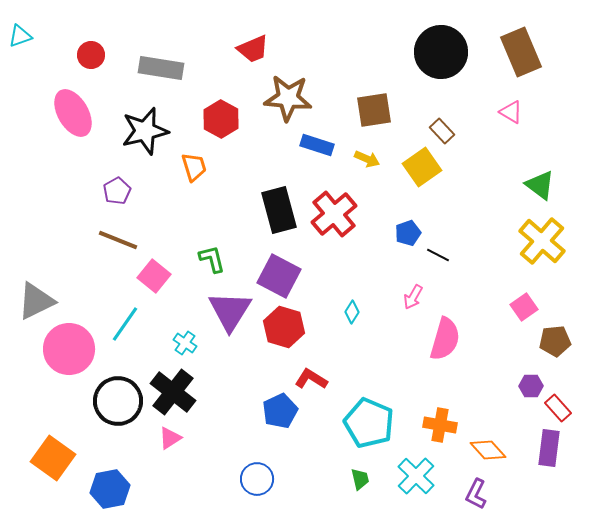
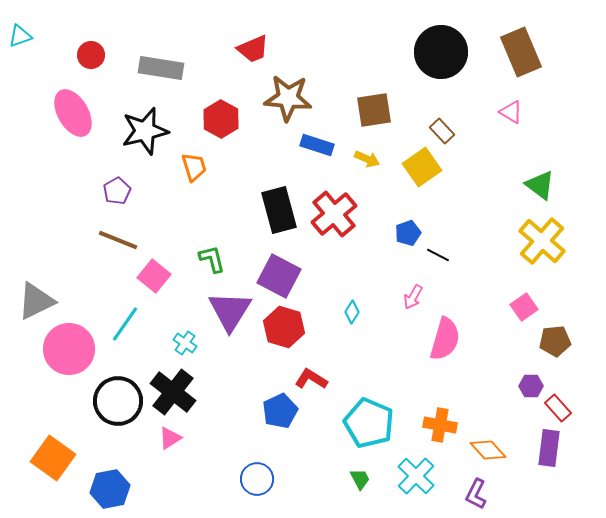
green trapezoid at (360, 479): rotated 15 degrees counterclockwise
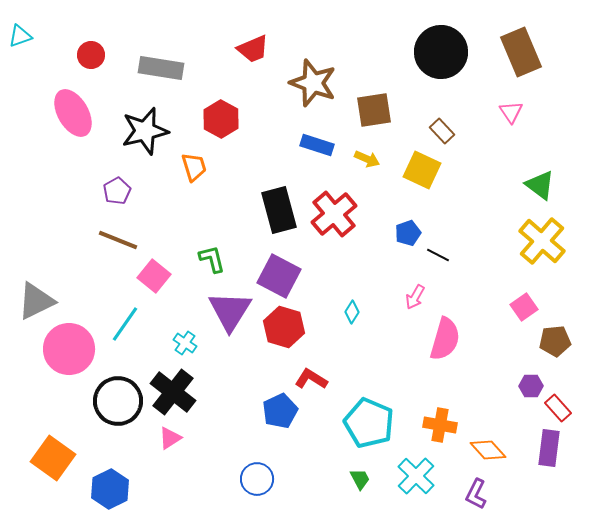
brown star at (288, 98): moved 25 px right, 15 px up; rotated 15 degrees clockwise
pink triangle at (511, 112): rotated 25 degrees clockwise
yellow square at (422, 167): moved 3 px down; rotated 30 degrees counterclockwise
pink arrow at (413, 297): moved 2 px right
blue hexagon at (110, 489): rotated 15 degrees counterclockwise
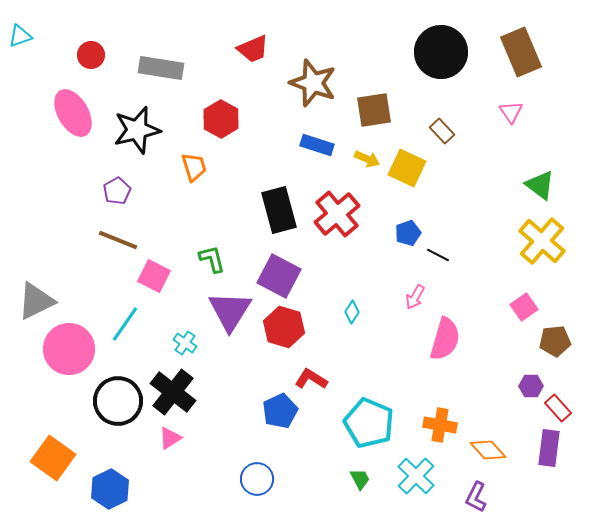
black star at (145, 131): moved 8 px left, 1 px up
yellow square at (422, 170): moved 15 px left, 2 px up
red cross at (334, 214): moved 3 px right
pink square at (154, 276): rotated 12 degrees counterclockwise
purple L-shape at (476, 494): moved 3 px down
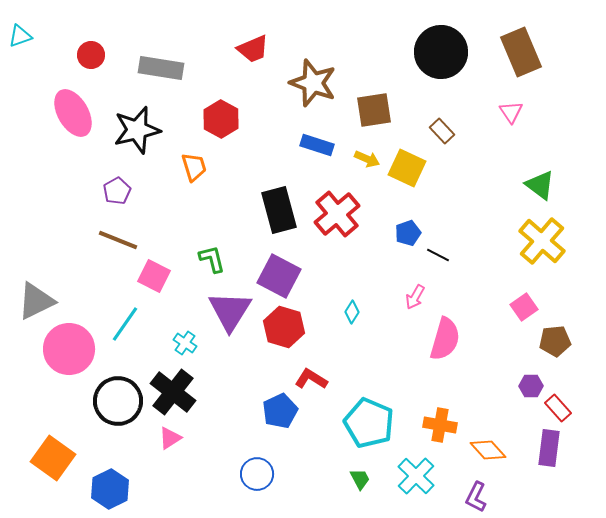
blue circle at (257, 479): moved 5 px up
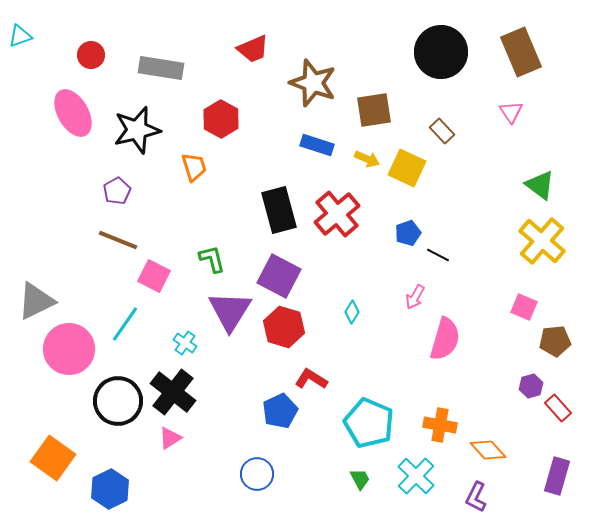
pink square at (524, 307): rotated 32 degrees counterclockwise
purple hexagon at (531, 386): rotated 15 degrees counterclockwise
purple rectangle at (549, 448): moved 8 px right, 28 px down; rotated 9 degrees clockwise
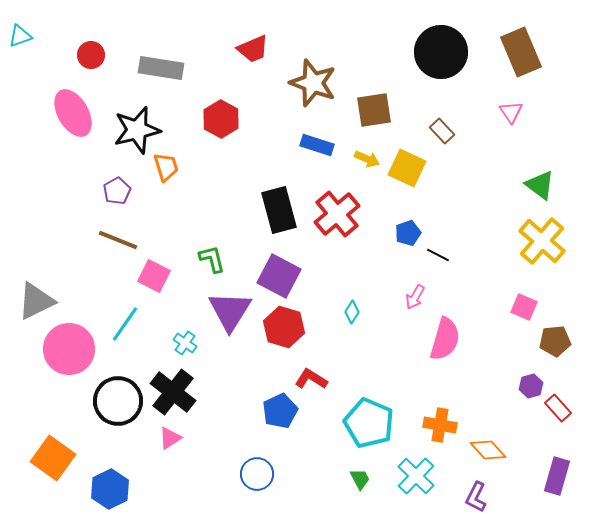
orange trapezoid at (194, 167): moved 28 px left
